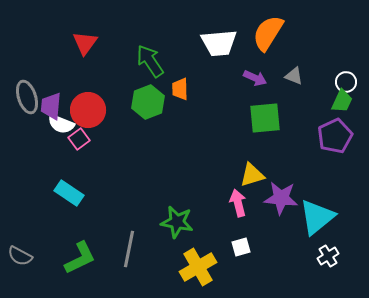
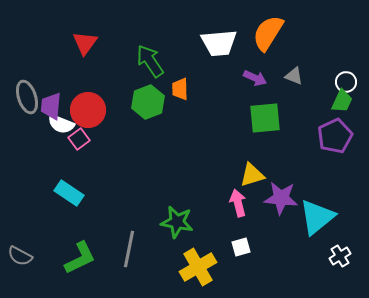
white cross: moved 12 px right
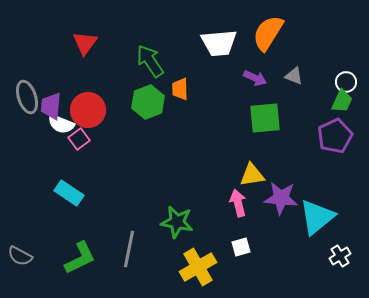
yellow triangle: rotated 8 degrees clockwise
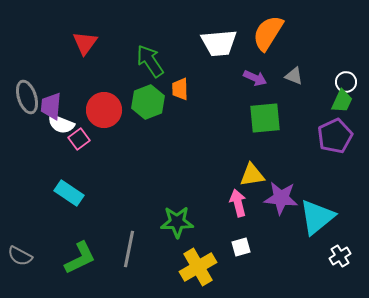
red circle: moved 16 px right
green star: rotated 12 degrees counterclockwise
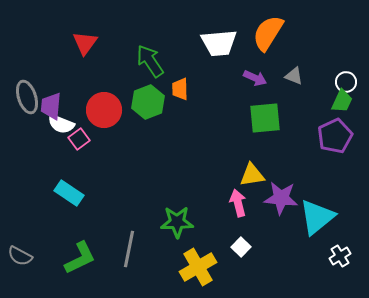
white square: rotated 30 degrees counterclockwise
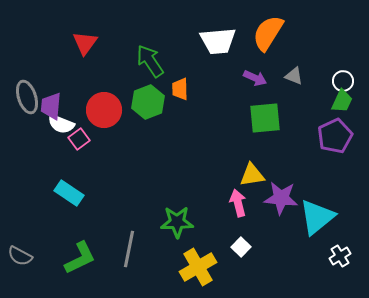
white trapezoid: moved 1 px left, 2 px up
white circle: moved 3 px left, 1 px up
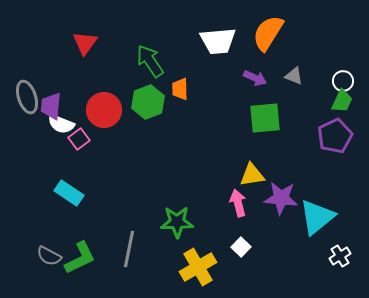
gray semicircle: moved 29 px right
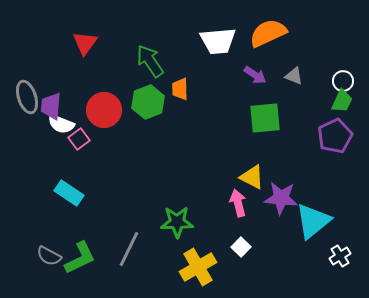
orange semicircle: rotated 33 degrees clockwise
purple arrow: moved 3 px up; rotated 10 degrees clockwise
yellow triangle: moved 2 px down; rotated 36 degrees clockwise
cyan triangle: moved 4 px left, 4 px down
gray line: rotated 15 degrees clockwise
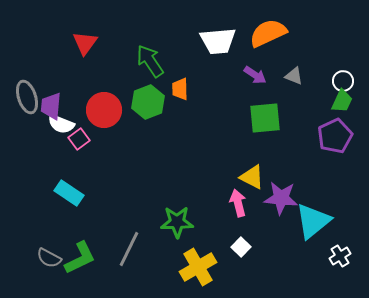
gray semicircle: moved 2 px down
